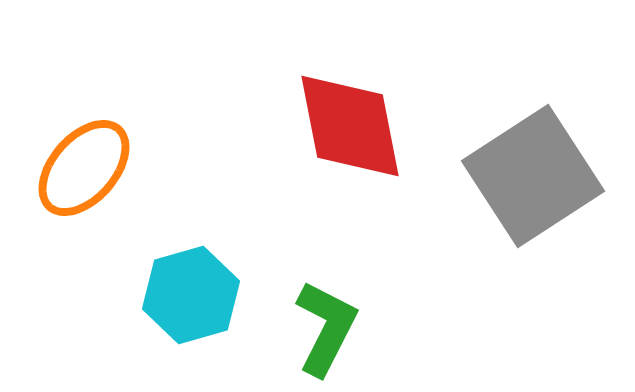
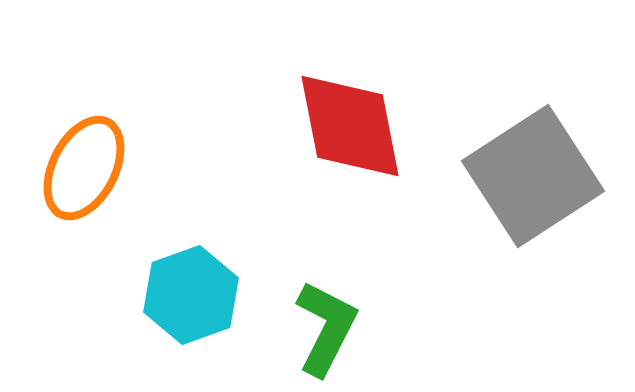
orange ellipse: rotated 14 degrees counterclockwise
cyan hexagon: rotated 4 degrees counterclockwise
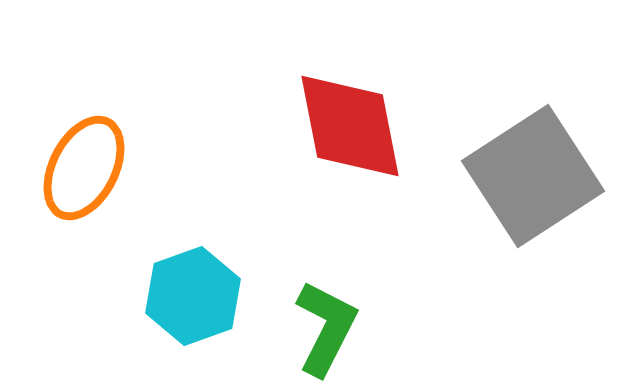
cyan hexagon: moved 2 px right, 1 px down
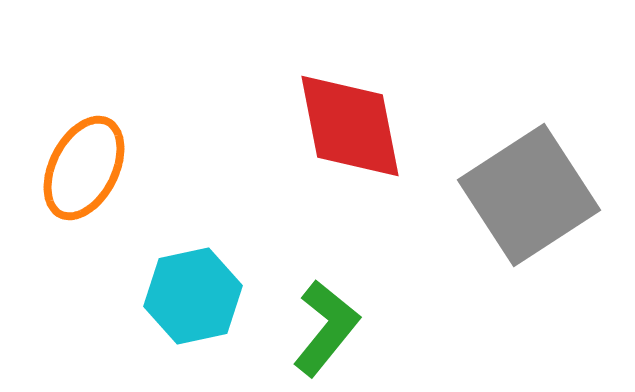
gray square: moved 4 px left, 19 px down
cyan hexagon: rotated 8 degrees clockwise
green L-shape: rotated 12 degrees clockwise
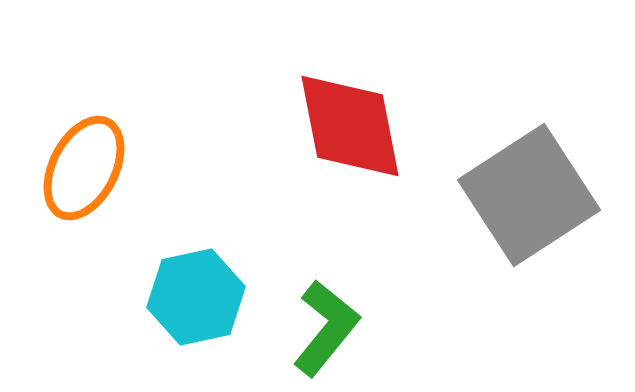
cyan hexagon: moved 3 px right, 1 px down
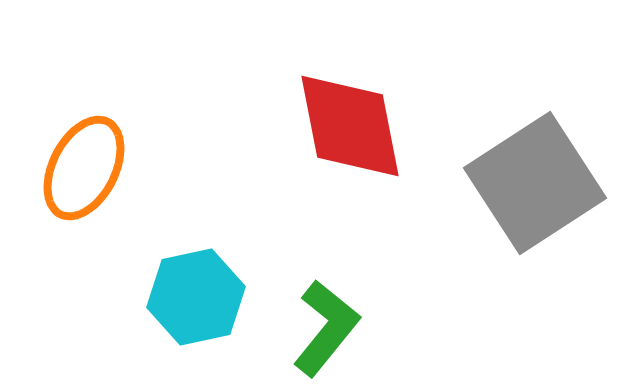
gray square: moved 6 px right, 12 px up
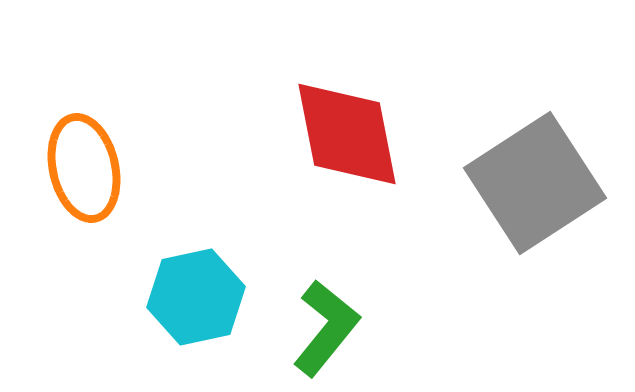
red diamond: moved 3 px left, 8 px down
orange ellipse: rotated 40 degrees counterclockwise
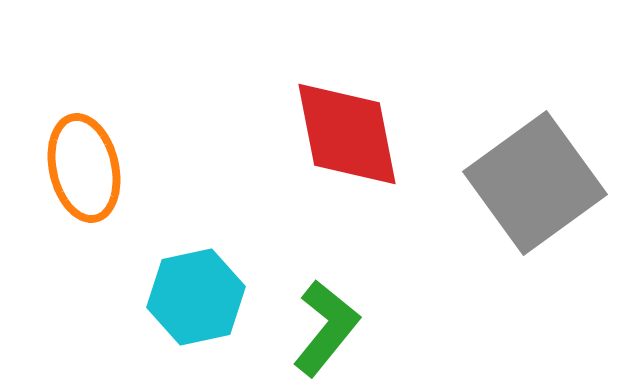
gray square: rotated 3 degrees counterclockwise
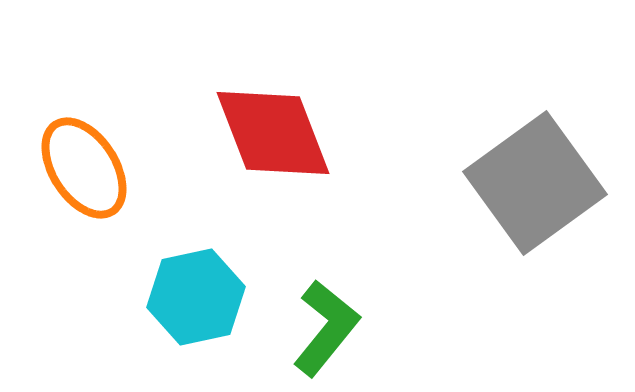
red diamond: moved 74 px left, 1 px up; rotated 10 degrees counterclockwise
orange ellipse: rotated 20 degrees counterclockwise
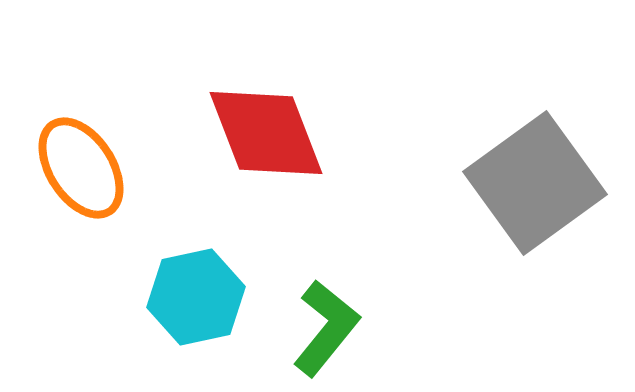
red diamond: moved 7 px left
orange ellipse: moved 3 px left
